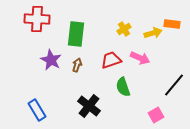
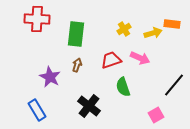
purple star: moved 1 px left, 17 px down
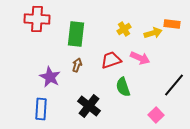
blue rectangle: moved 4 px right, 1 px up; rotated 35 degrees clockwise
pink square: rotated 14 degrees counterclockwise
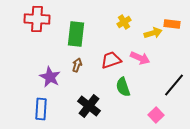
yellow cross: moved 7 px up
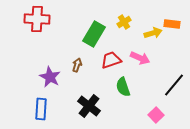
green rectangle: moved 18 px right; rotated 25 degrees clockwise
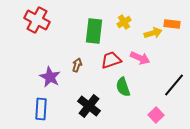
red cross: moved 1 px down; rotated 25 degrees clockwise
green rectangle: moved 3 px up; rotated 25 degrees counterclockwise
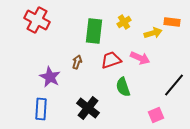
orange rectangle: moved 2 px up
brown arrow: moved 3 px up
black cross: moved 1 px left, 2 px down
pink square: rotated 21 degrees clockwise
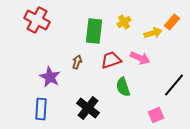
orange rectangle: rotated 56 degrees counterclockwise
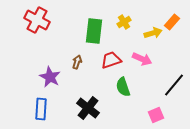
pink arrow: moved 2 px right, 1 px down
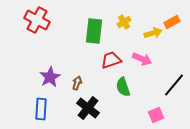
orange rectangle: rotated 21 degrees clockwise
brown arrow: moved 21 px down
purple star: rotated 15 degrees clockwise
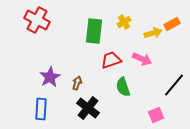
orange rectangle: moved 2 px down
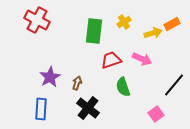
pink square: moved 1 px up; rotated 14 degrees counterclockwise
